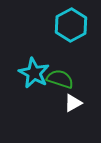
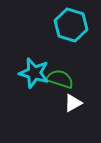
cyan hexagon: rotated 16 degrees counterclockwise
cyan star: rotated 12 degrees counterclockwise
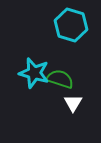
white triangle: rotated 30 degrees counterclockwise
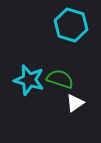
cyan star: moved 5 px left, 7 px down
white triangle: moved 2 px right; rotated 24 degrees clockwise
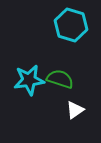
cyan star: rotated 24 degrees counterclockwise
white triangle: moved 7 px down
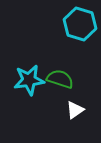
cyan hexagon: moved 9 px right, 1 px up
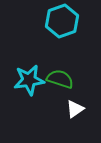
cyan hexagon: moved 18 px left, 3 px up; rotated 24 degrees clockwise
white triangle: moved 1 px up
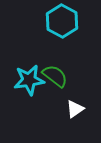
cyan hexagon: rotated 12 degrees counterclockwise
green semicircle: moved 5 px left, 3 px up; rotated 20 degrees clockwise
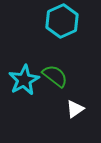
cyan hexagon: rotated 8 degrees clockwise
cyan star: moved 5 px left; rotated 20 degrees counterclockwise
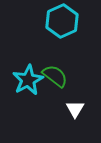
cyan star: moved 4 px right
white triangle: rotated 24 degrees counterclockwise
